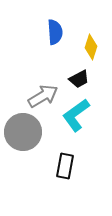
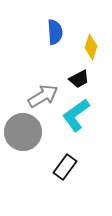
black rectangle: moved 1 px down; rotated 25 degrees clockwise
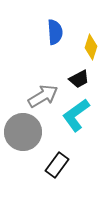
black rectangle: moved 8 px left, 2 px up
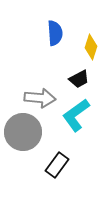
blue semicircle: moved 1 px down
gray arrow: moved 3 px left, 2 px down; rotated 36 degrees clockwise
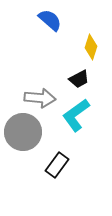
blue semicircle: moved 5 px left, 13 px up; rotated 45 degrees counterclockwise
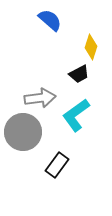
black trapezoid: moved 5 px up
gray arrow: rotated 12 degrees counterclockwise
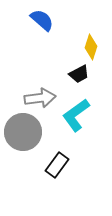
blue semicircle: moved 8 px left
